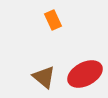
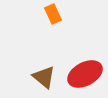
orange rectangle: moved 6 px up
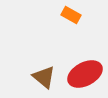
orange rectangle: moved 18 px right, 1 px down; rotated 36 degrees counterclockwise
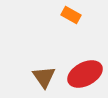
brown triangle: rotated 15 degrees clockwise
